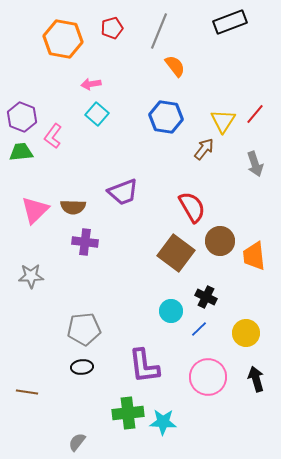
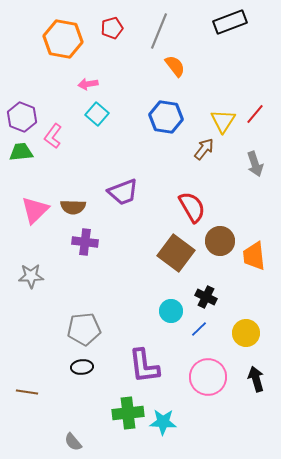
pink arrow: moved 3 px left
gray semicircle: moved 4 px left; rotated 78 degrees counterclockwise
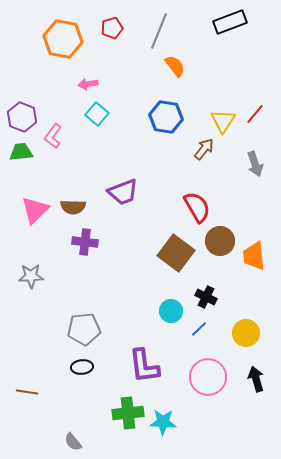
red semicircle: moved 5 px right
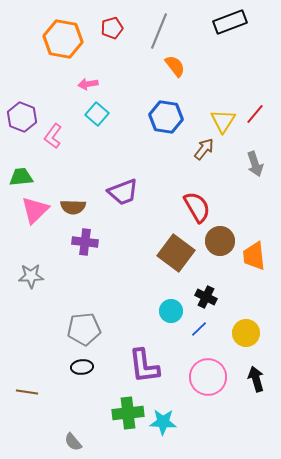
green trapezoid: moved 25 px down
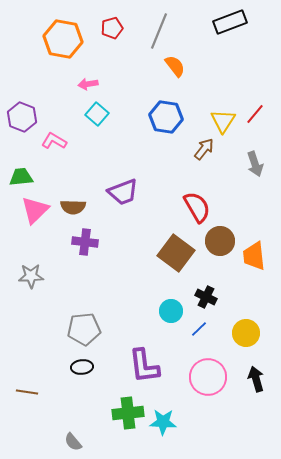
pink L-shape: moved 1 px right, 5 px down; rotated 85 degrees clockwise
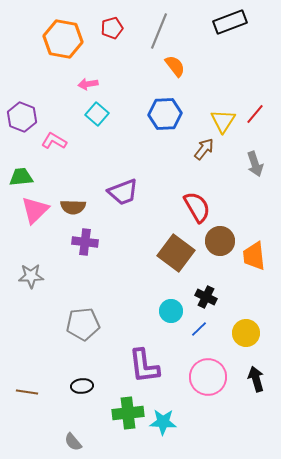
blue hexagon: moved 1 px left, 3 px up; rotated 12 degrees counterclockwise
gray pentagon: moved 1 px left, 5 px up
black ellipse: moved 19 px down
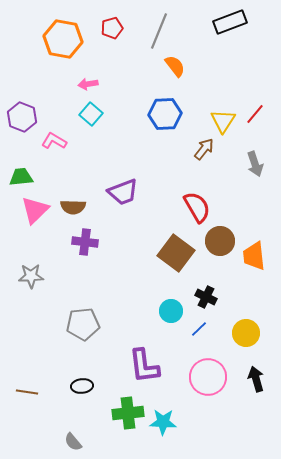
cyan square: moved 6 px left
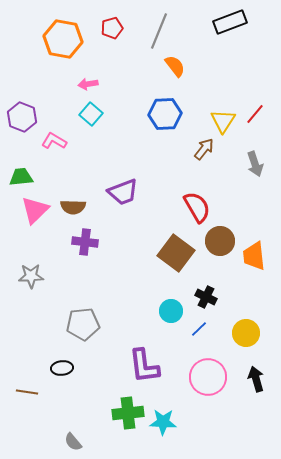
black ellipse: moved 20 px left, 18 px up
